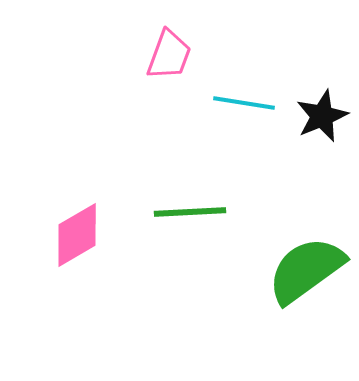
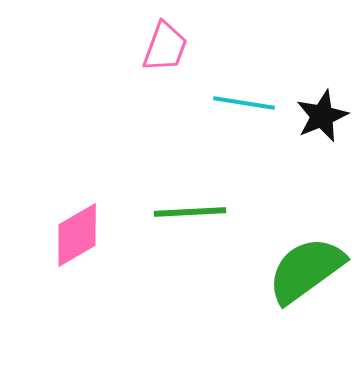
pink trapezoid: moved 4 px left, 8 px up
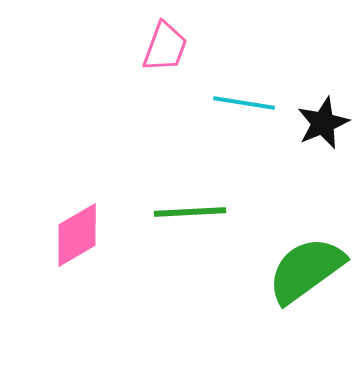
black star: moved 1 px right, 7 px down
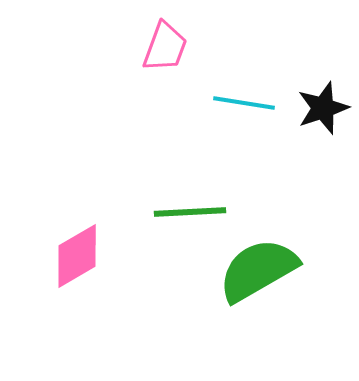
black star: moved 15 px up; rotated 4 degrees clockwise
pink diamond: moved 21 px down
green semicircle: moved 48 px left; rotated 6 degrees clockwise
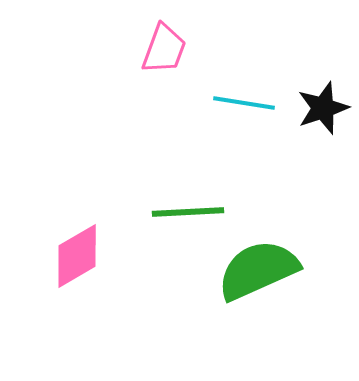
pink trapezoid: moved 1 px left, 2 px down
green line: moved 2 px left
green semicircle: rotated 6 degrees clockwise
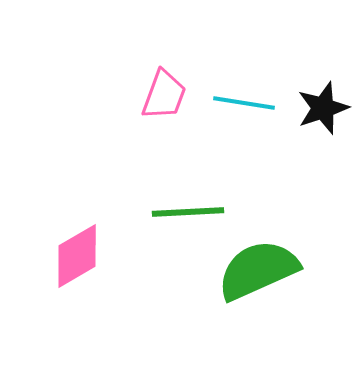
pink trapezoid: moved 46 px down
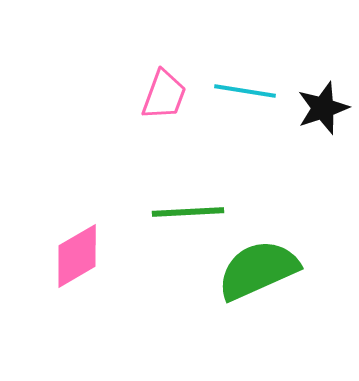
cyan line: moved 1 px right, 12 px up
